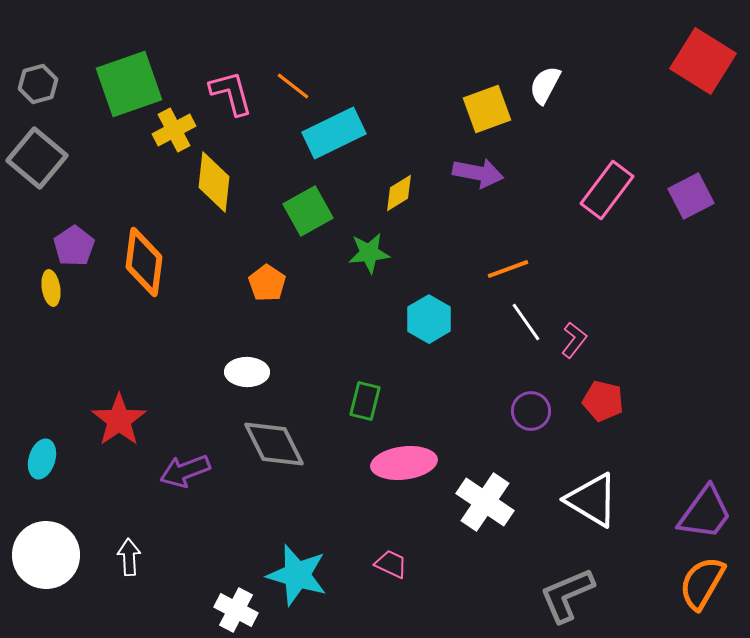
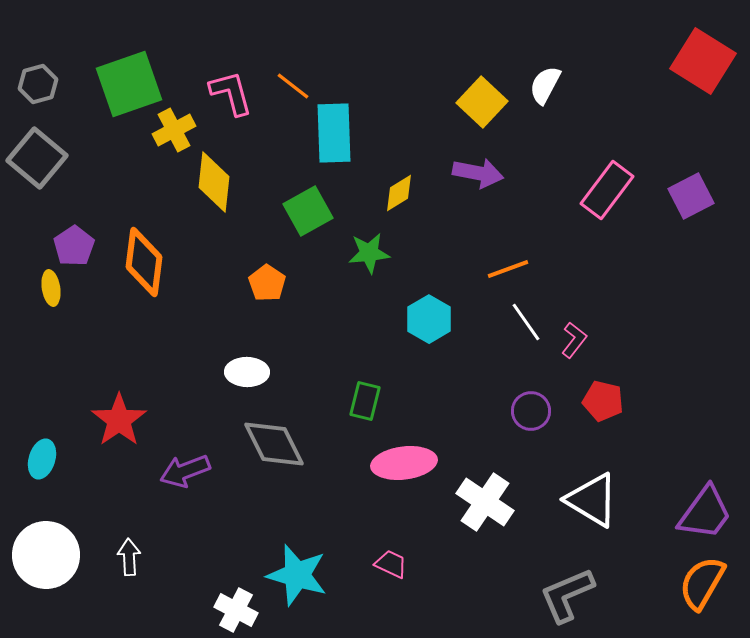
yellow square at (487, 109): moved 5 px left, 7 px up; rotated 27 degrees counterclockwise
cyan rectangle at (334, 133): rotated 66 degrees counterclockwise
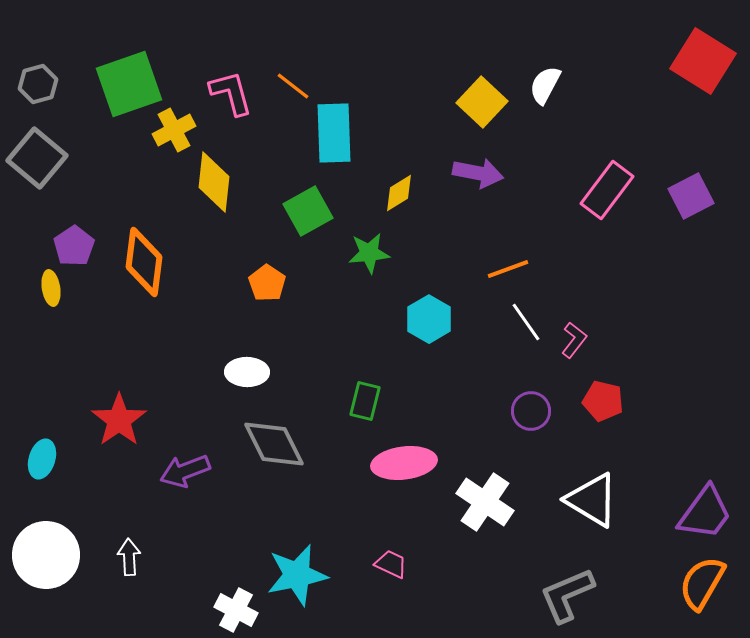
cyan star at (297, 575): rotated 28 degrees counterclockwise
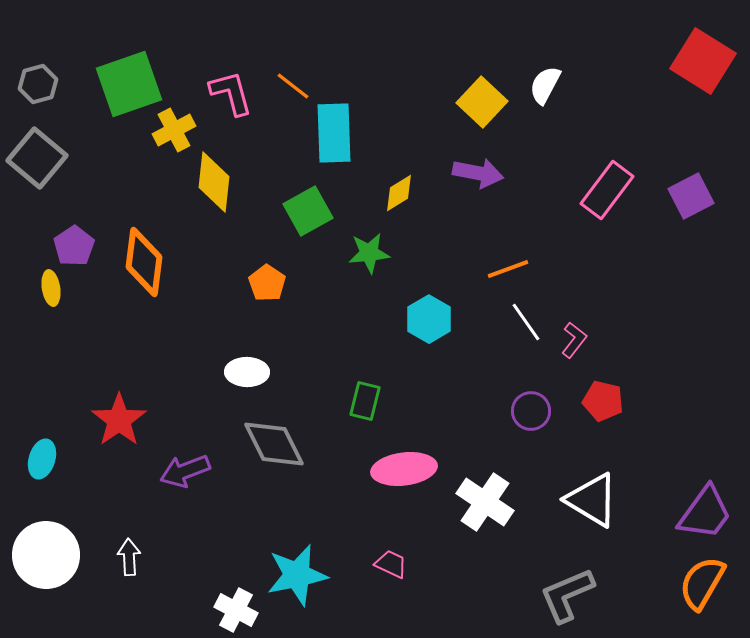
pink ellipse at (404, 463): moved 6 px down
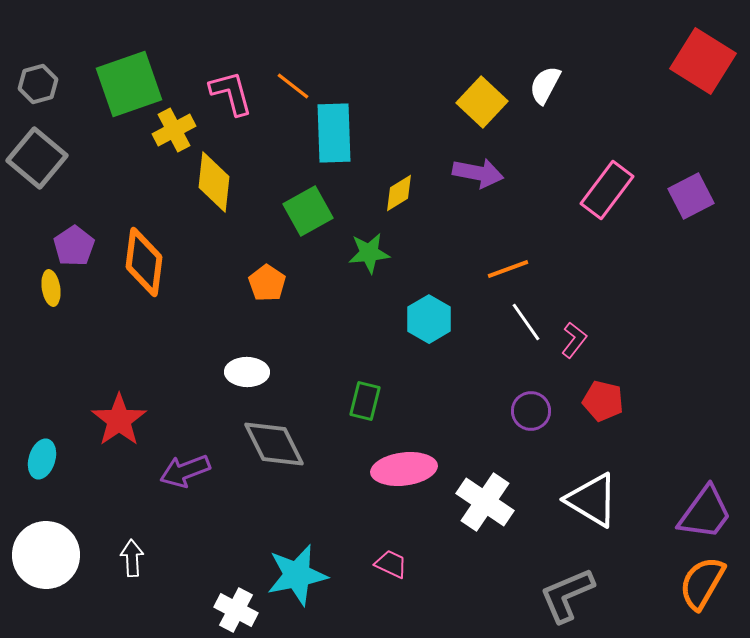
white arrow at (129, 557): moved 3 px right, 1 px down
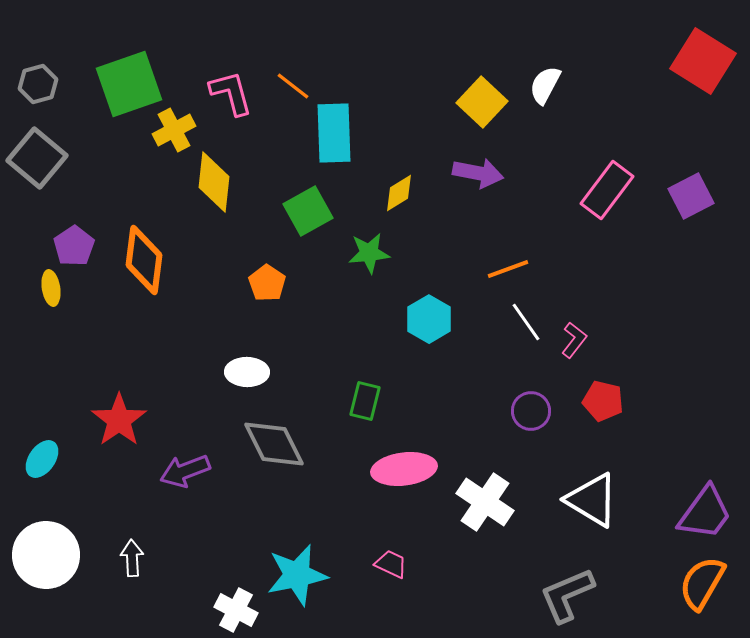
orange diamond at (144, 262): moved 2 px up
cyan ellipse at (42, 459): rotated 18 degrees clockwise
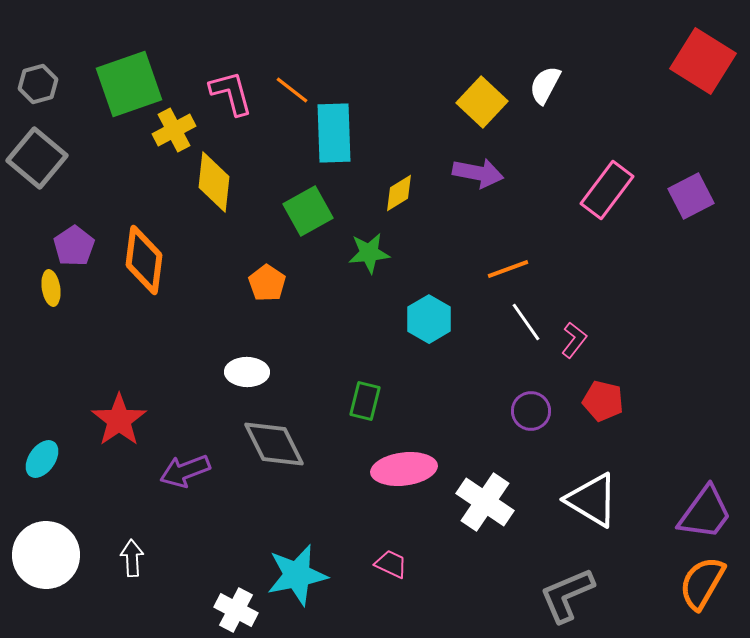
orange line at (293, 86): moved 1 px left, 4 px down
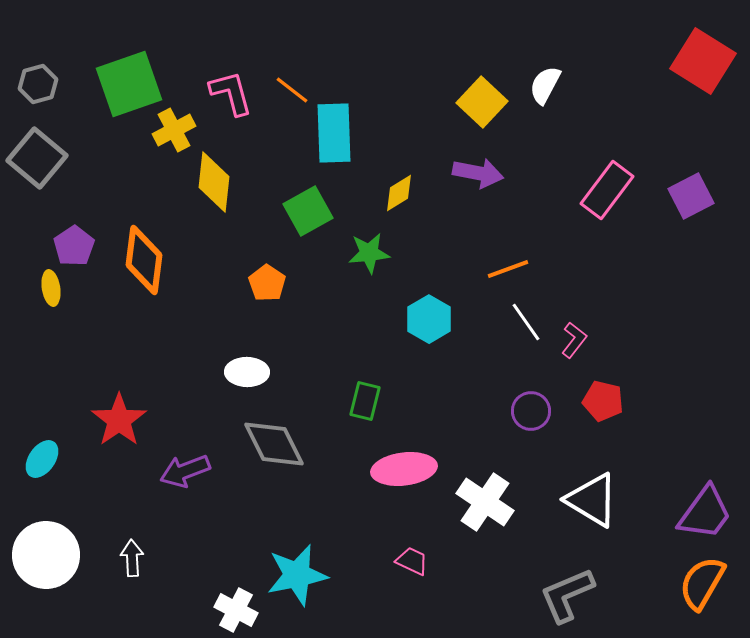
pink trapezoid at (391, 564): moved 21 px right, 3 px up
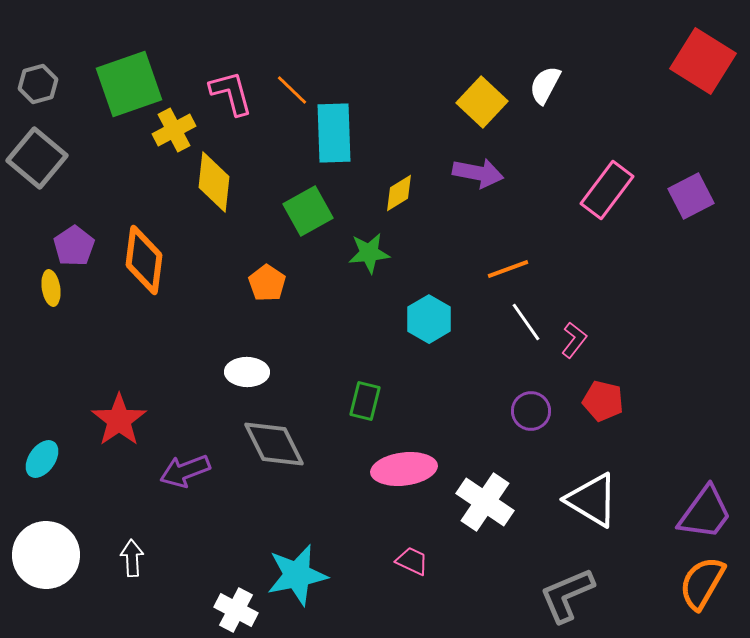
orange line at (292, 90): rotated 6 degrees clockwise
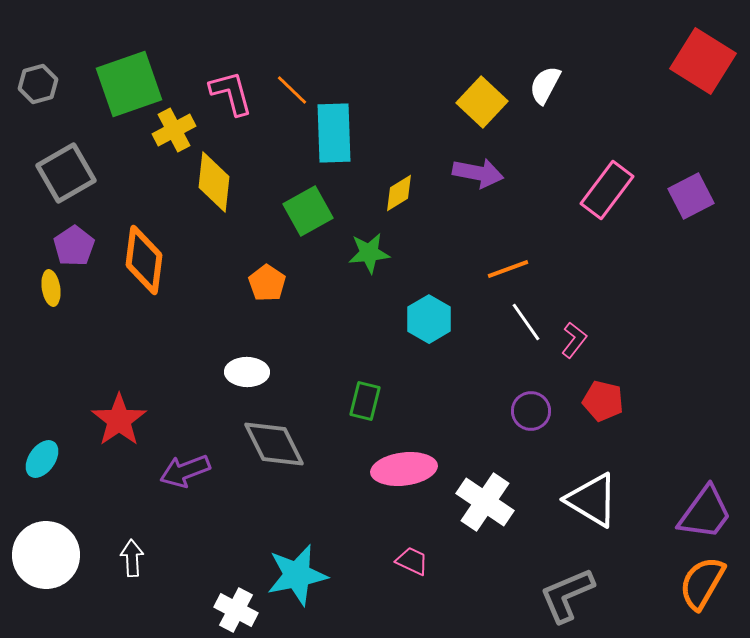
gray square at (37, 158): moved 29 px right, 15 px down; rotated 20 degrees clockwise
